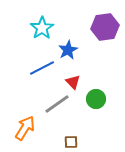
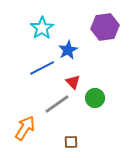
green circle: moved 1 px left, 1 px up
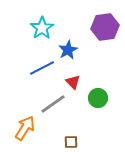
green circle: moved 3 px right
gray line: moved 4 px left
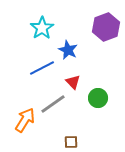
purple hexagon: moved 1 px right; rotated 12 degrees counterclockwise
blue star: rotated 18 degrees counterclockwise
orange arrow: moved 8 px up
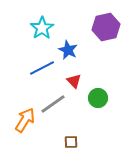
purple hexagon: rotated 8 degrees clockwise
red triangle: moved 1 px right, 1 px up
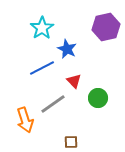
blue star: moved 1 px left, 1 px up
orange arrow: rotated 130 degrees clockwise
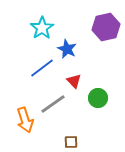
blue line: rotated 10 degrees counterclockwise
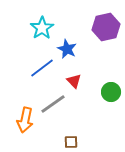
green circle: moved 13 px right, 6 px up
orange arrow: rotated 30 degrees clockwise
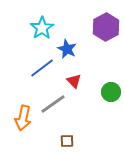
purple hexagon: rotated 16 degrees counterclockwise
orange arrow: moved 2 px left, 2 px up
brown square: moved 4 px left, 1 px up
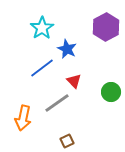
gray line: moved 4 px right, 1 px up
brown square: rotated 24 degrees counterclockwise
